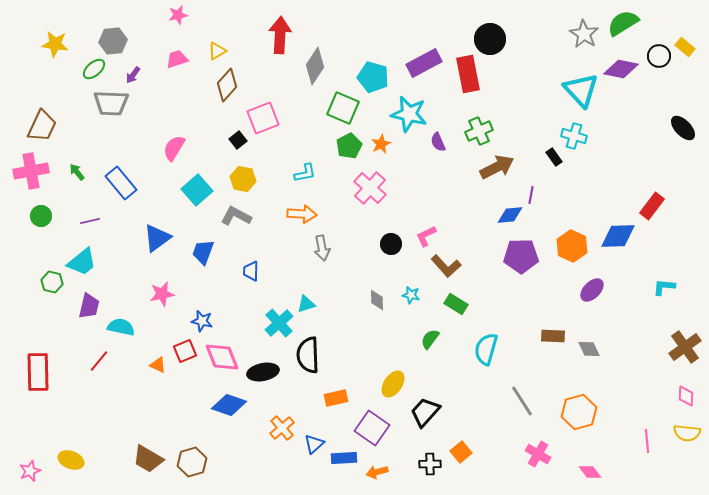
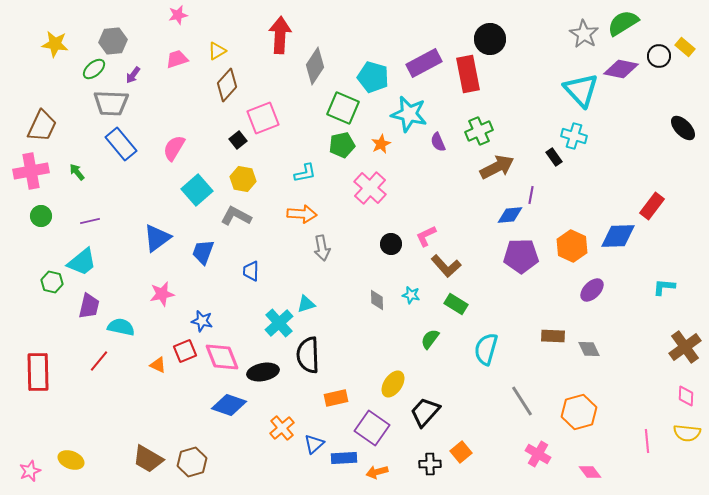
green pentagon at (349, 146): moved 7 px left, 1 px up; rotated 15 degrees clockwise
blue rectangle at (121, 183): moved 39 px up
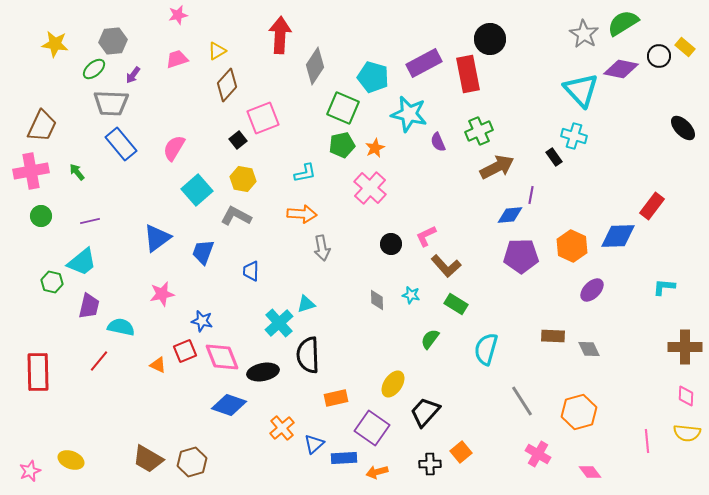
orange star at (381, 144): moved 6 px left, 4 px down
brown cross at (685, 347): rotated 36 degrees clockwise
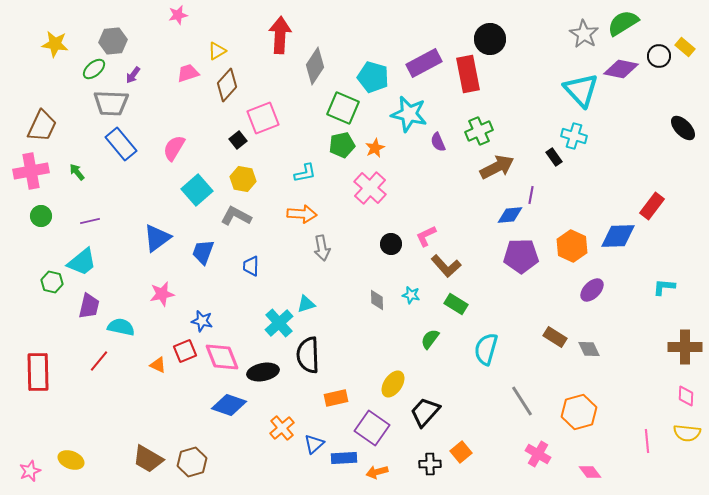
pink trapezoid at (177, 59): moved 11 px right, 14 px down
blue trapezoid at (251, 271): moved 5 px up
brown rectangle at (553, 336): moved 2 px right, 1 px down; rotated 30 degrees clockwise
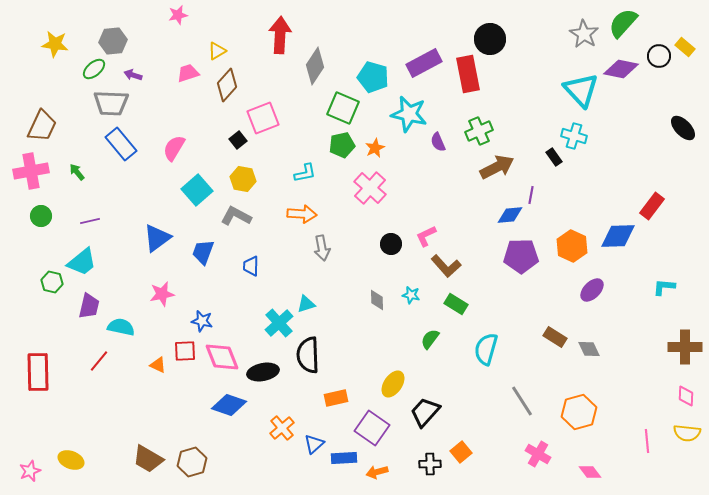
green semicircle at (623, 23): rotated 16 degrees counterclockwise
purple arrow at (133, 75): rotated 72 degrees clockwise
red square at (185, 351): rotated 20 degrees clockwise
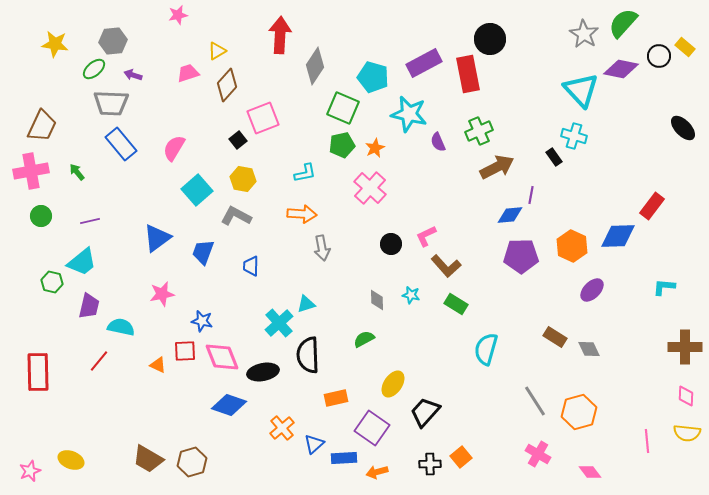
green semicircle at (430, 339): moved 66 px left; rotated 25 degrees clockwise
gray line at (522, 401): moved 13 px right
orange square at (461, 452): moved 5 px down
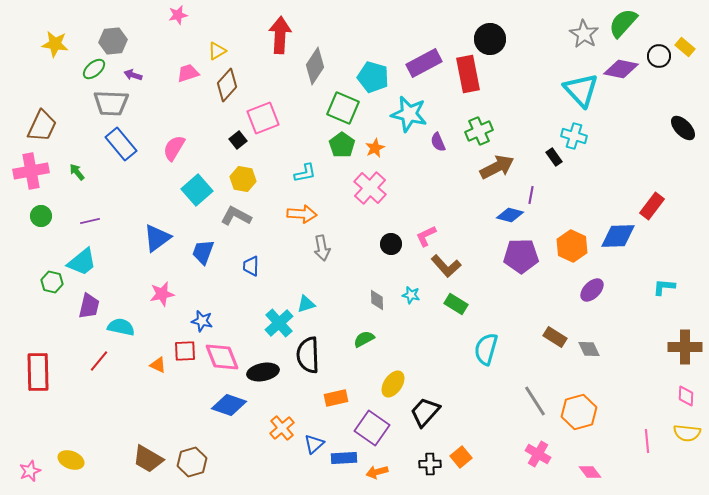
green pentagon at (342, 145): rotated 25 degrees counterclockwise
blue diamond at (510, 215): rotated 20 degrees clockwise
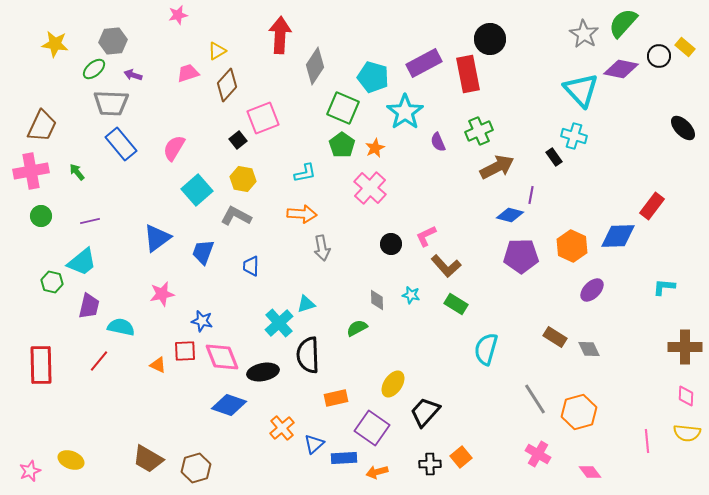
cyan star at (409, 114): moved 4 px left, 2 px up; rotated 24 degrees clockwise
green semicircle at (364, 339): moved 7 px left, 11 px up
red rectangle at (38, 372): moved 3 px right, 7 px up
gray line at (535, 401): moved 2 px up
brown hexagon at (192, 462): moved 4 px right, 6 px down
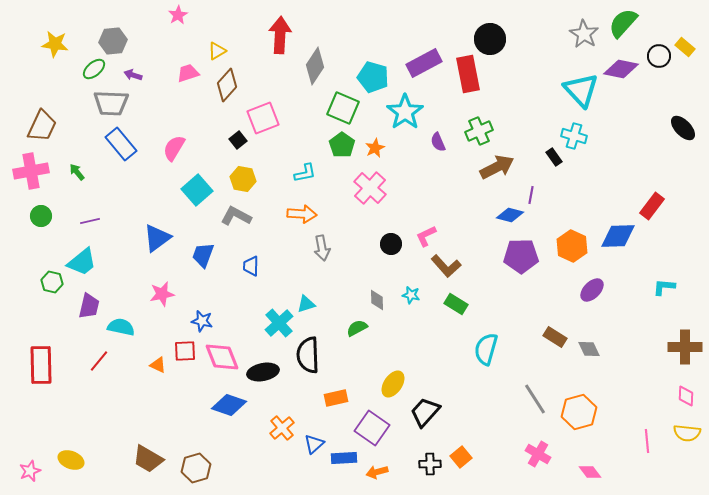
pink star at (178, 15): rotated 18 degrees counterclockwise
blue trapezoid at (203, 252): moved 3 px down
